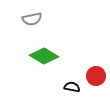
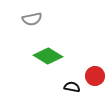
green diamond: moved 4 px right
red circle: moved 1 px left
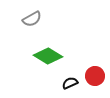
gray semicircle: rotated 18 degrees counterclockwise
black semicircle: moved 2 px left, 4 px up; rotated 35 degrees counterclockwise
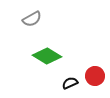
green diamond: moved 1 px left
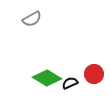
green diamond: moved 22 px down
red circle: moved 1 px left, 2 px up
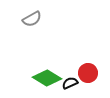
red circle: moved 6 px left, 1 px up
